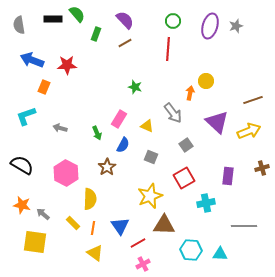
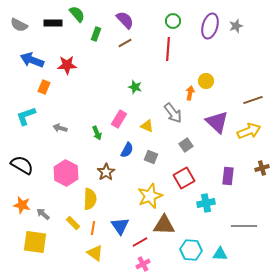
black rectangle at (53, 19): moved 4 px down
gray semicircle at (19, 25): rotated 54 degrees counterclockwise
blue semicircle at (123, 145): moved 4 px right, 5 px down
brown star at (107, 167): moved 1 px left, 5 px down
red line at (138, 243): moved 2 px right, 1 px up
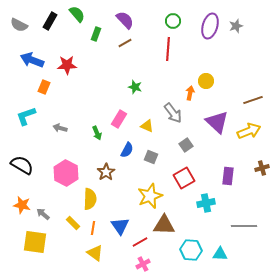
black rectangle at (53, 23): moved 3 px left, 2 px up; rotated 60 degrees counterclockwise
